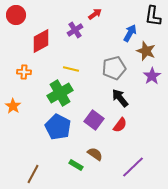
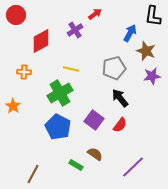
purple star: rotated 24 degrees clockwise
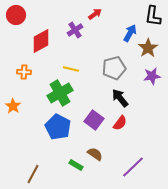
brown star: moved 2 px right, 3 px up; rotated 18 degrees clockwise
red semicircle: moved 2 px up
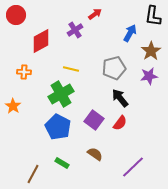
brown star: moved 3 px right, 3 px down
purple star: moved 3 px left
green cross: moved 1 px right, 1 px down
green rectangle: moved 14 px left, 2 px up
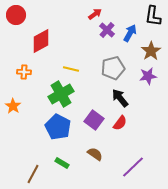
purple cross: moved 32 px right; rotated 14 degrees counterclockwise
gray pentagon: moved 1 px left
purple star: moved 1 px left
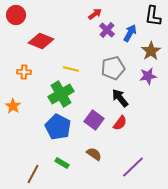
red diamond: rotated 50 degrees clockwise
brown semicircle: moved 1 px left
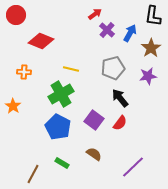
brown star: moved 3 px up
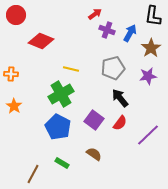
purple cross: rotated 21 degrees counterclockwise
orange cross: moved 13 px left, 2 px down
orange star: moved 1 px right
purple line: moved 15 px right, 32 px up
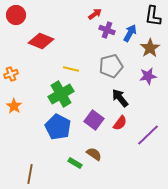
brown star: moved 1 px left
gray pentagon: moved 2 px left, 2 px up
orange cross: rotated 24 degrees counterclockwise
green rectangle: moved 13 px right
brown line: moved 3 px left; rotated 18 degrees counterclockwise
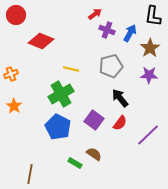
purple star: moved 1 px right, 1 px up; rotated 12 degrees clockwise
